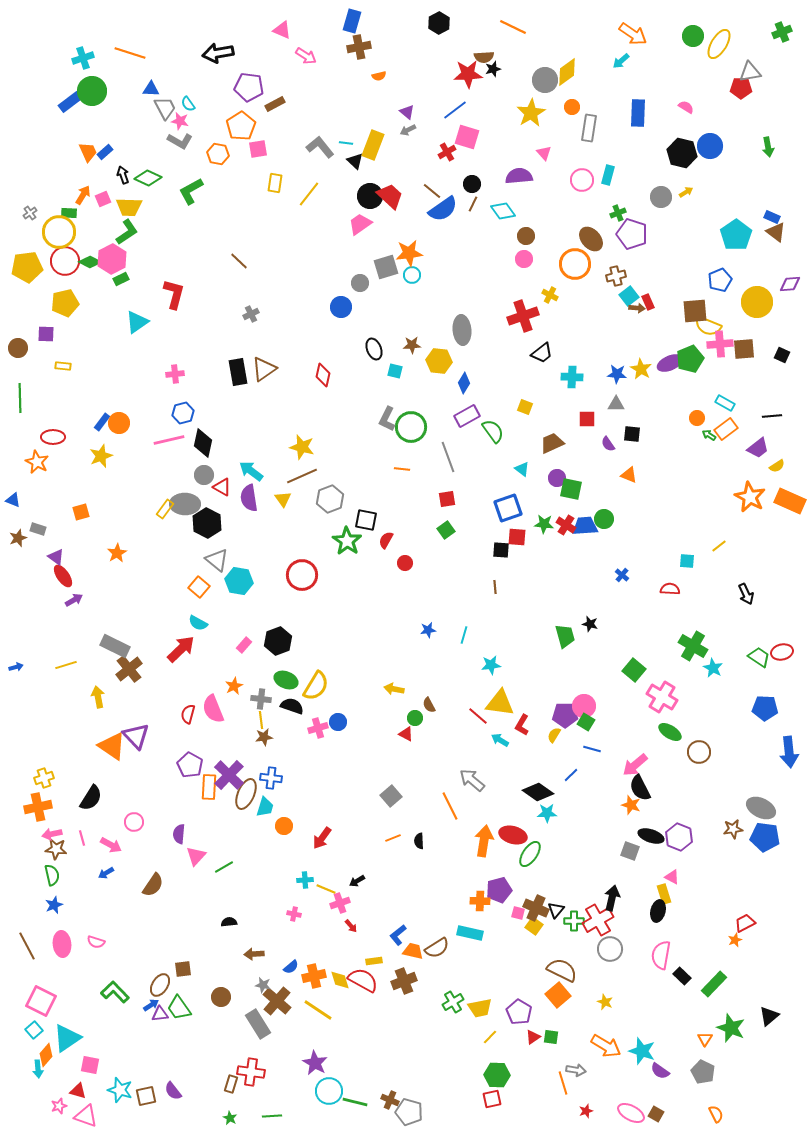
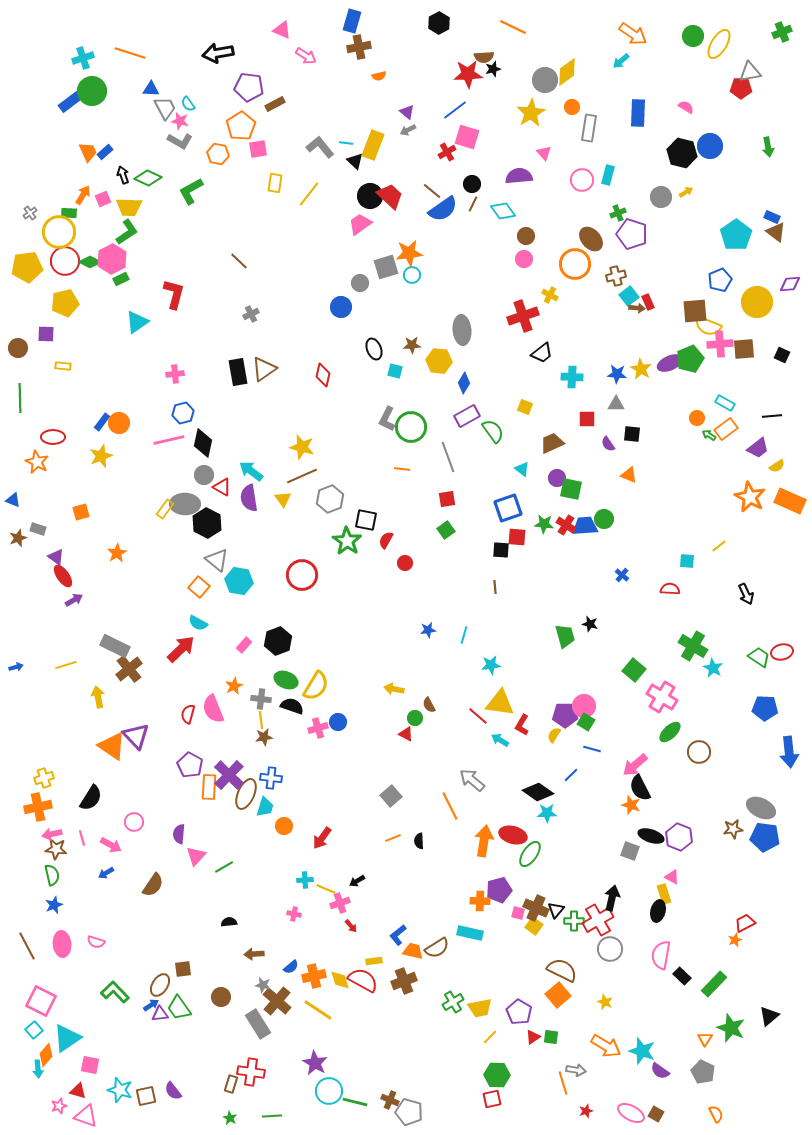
green ellipse at (670, 732): rotated 75 degrees counterclockwise
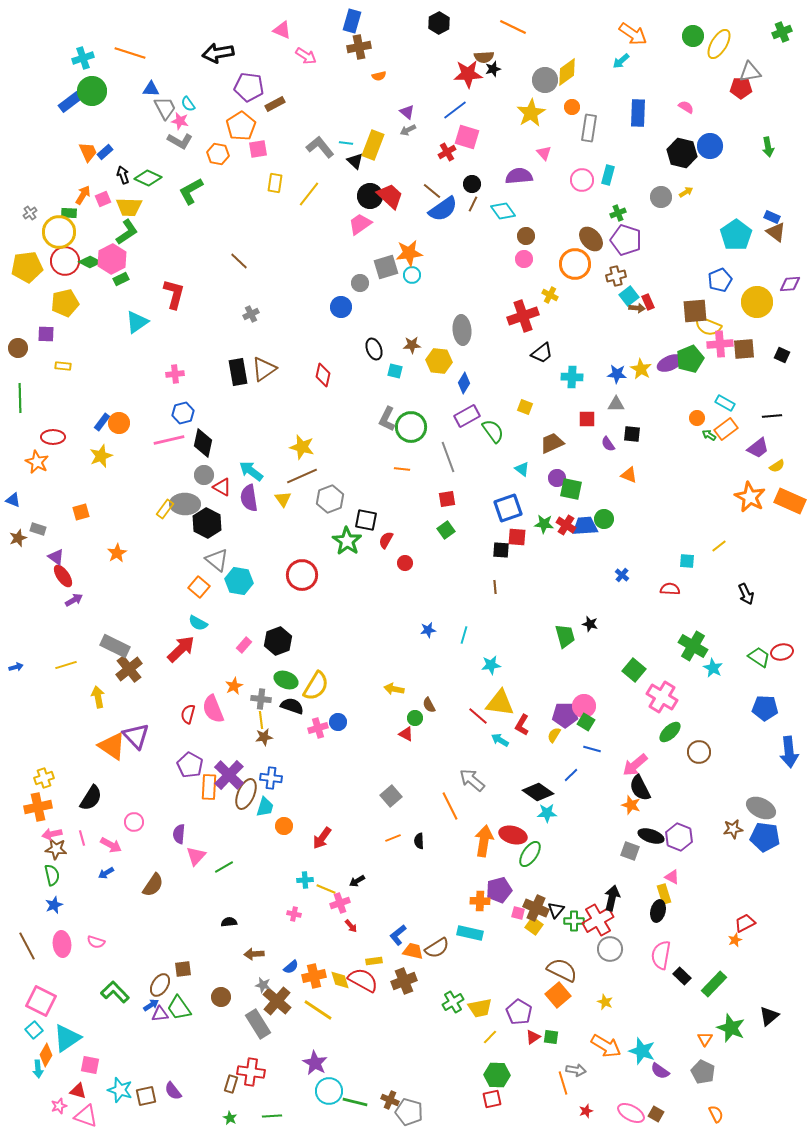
purple pentagon at (632, 234): moved 6 px left, 6 px down
orange diamond at (46, 1055): rotated 10 degrees counterclockwise
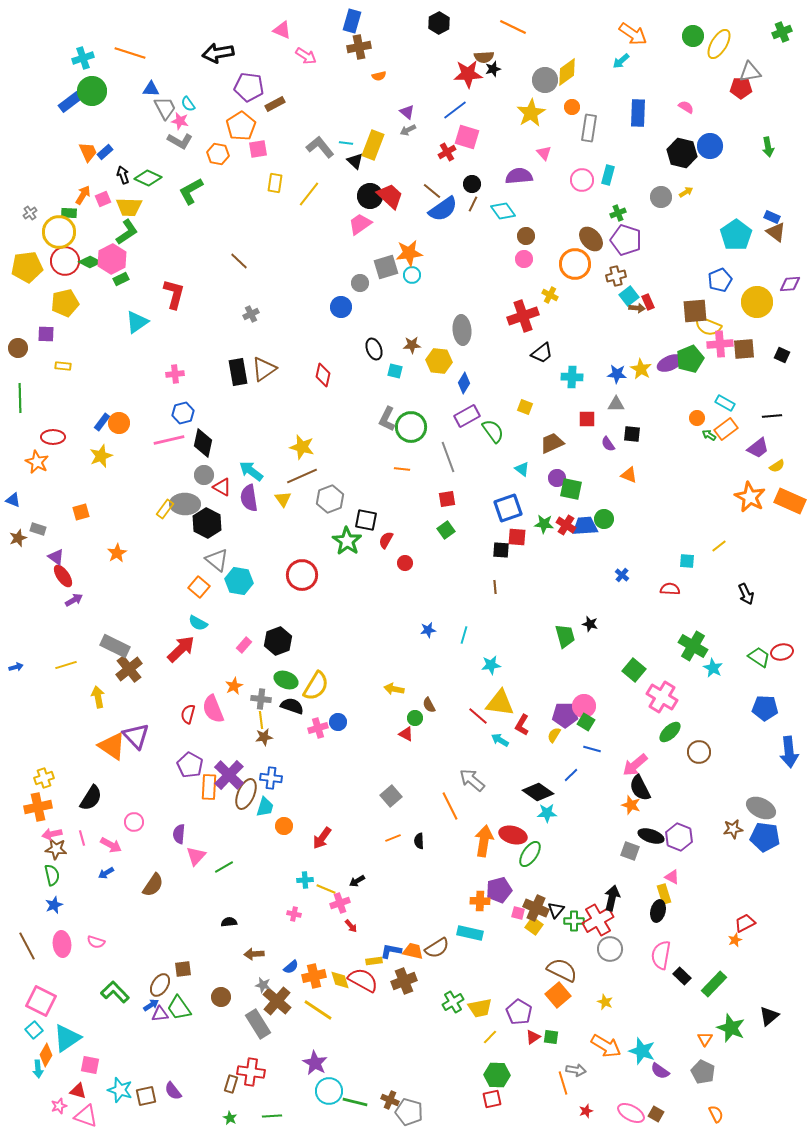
blue L-shape at (398, 935): moved 7 px left, 16 px down; rotated 50 degrees clockwise
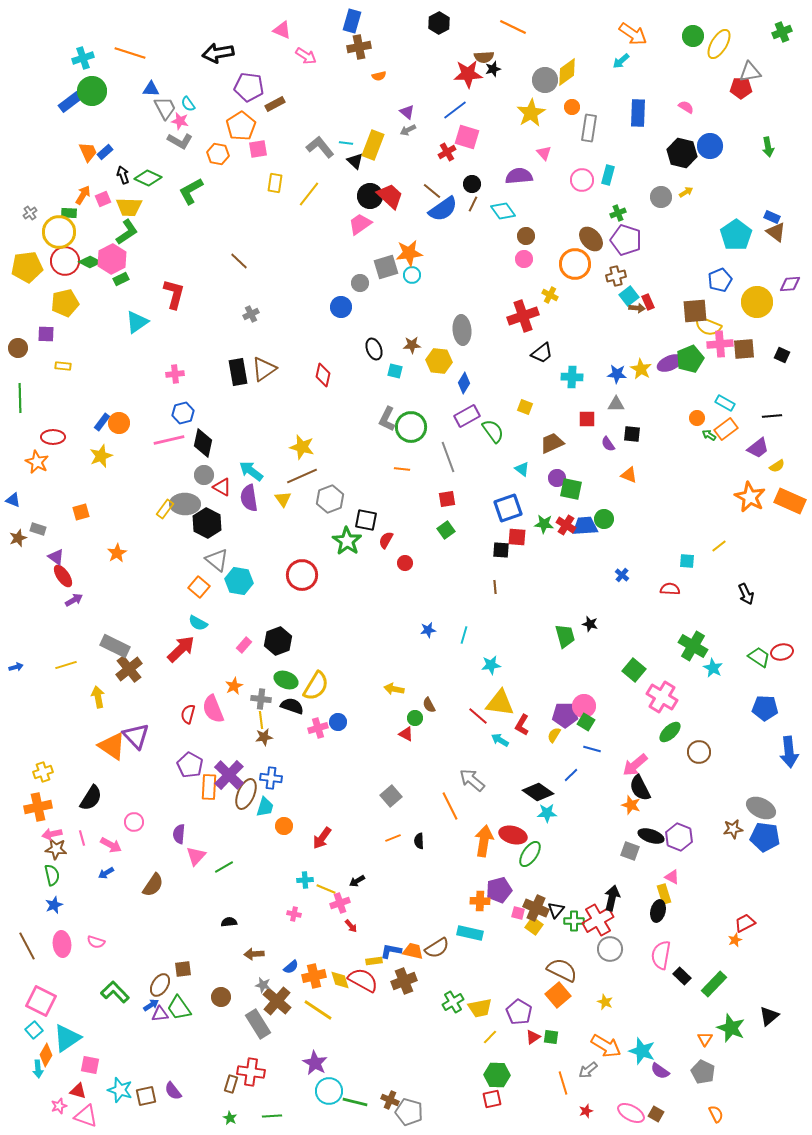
yellow cross at (44, 778): moved 1 px left, 6 px up
gray arrow at (576, 1070): moved 12 px right; rotated 132 degrees clockwise
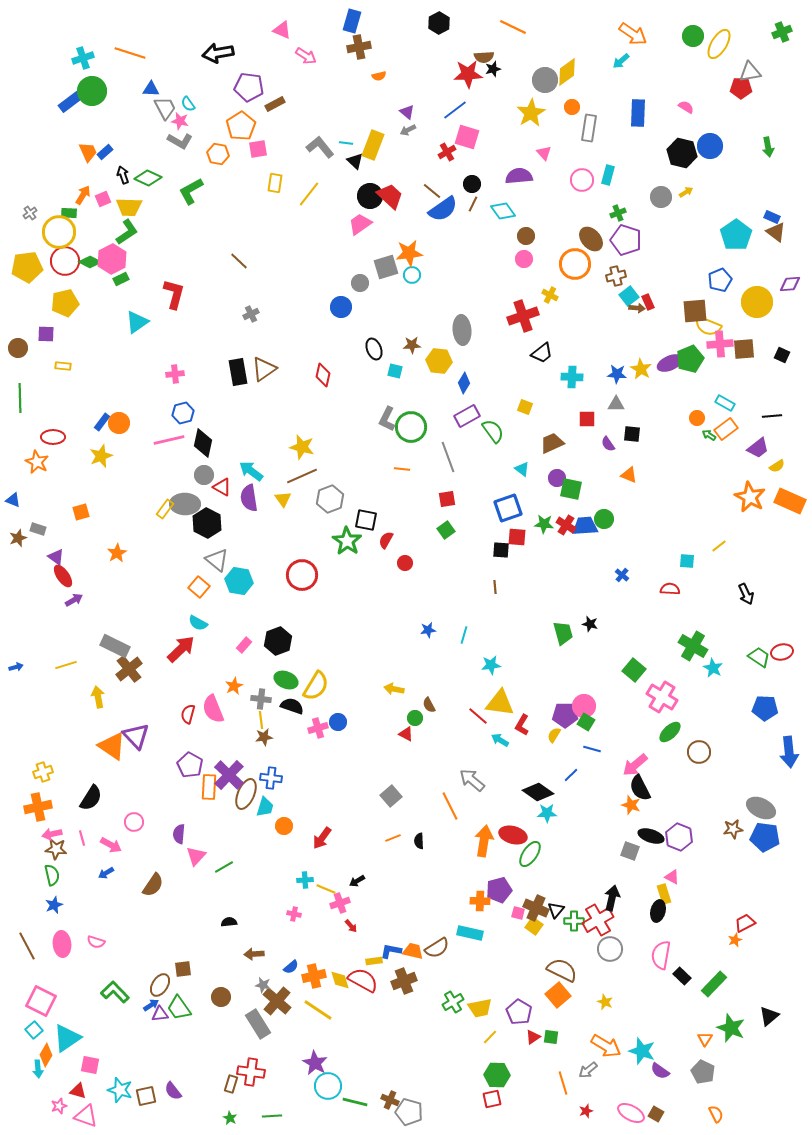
green trapezoid at (565, 636): moved 2 px left, 3 px up
cyan circle at (329, 1091): moved 1 px left, 5 px up
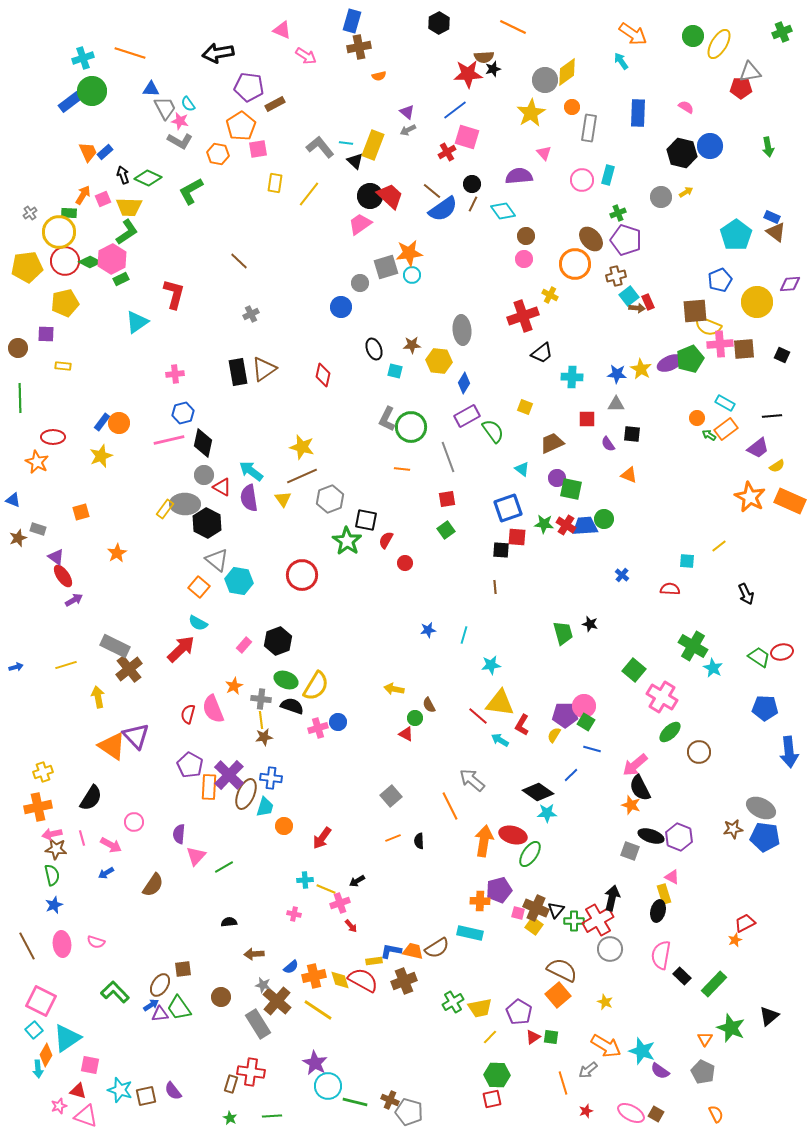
cyan arrow at (621, 61): rotated 96 degrees clockwise
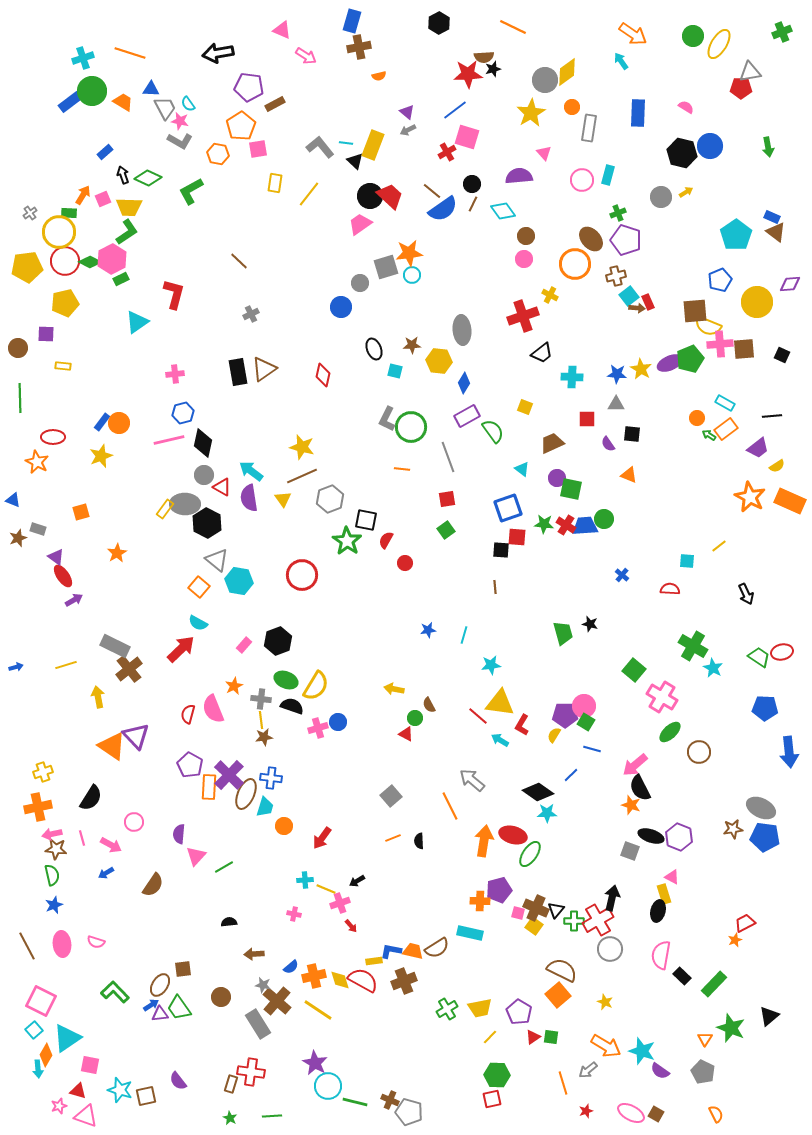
orange trapezoid at (88, 152): moved 35 px right, 50 px up; rotated 35 degrees counterclockwise
green cross at (453, 1002): moved 6 px left, 7 px down
purple semicircle at (173, 1091): moved 5 px right, 10 px up
